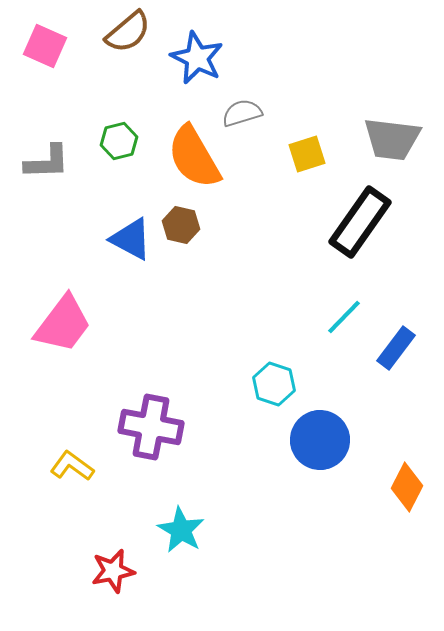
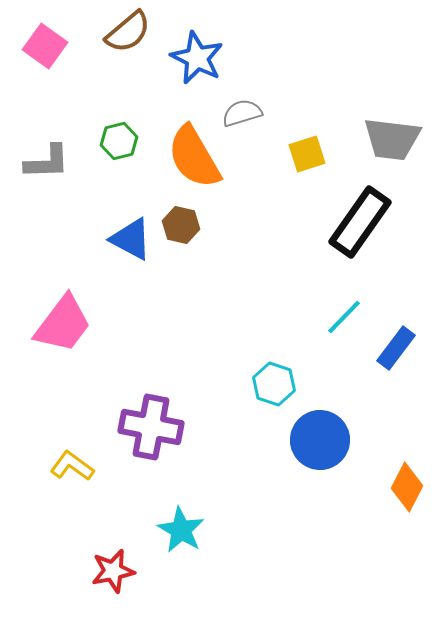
pink square: rotated 12 degrees clockwise
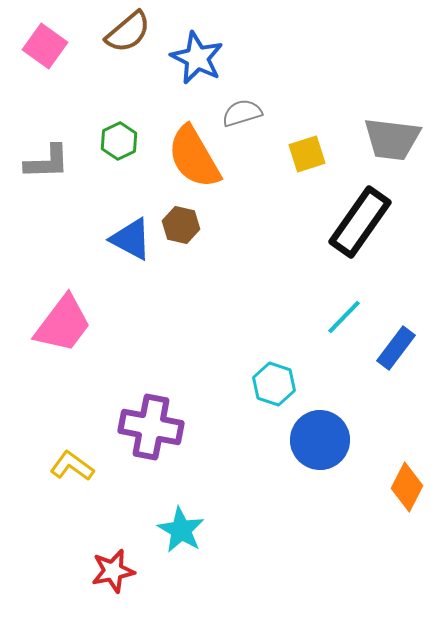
green hexagon: rotated 12 degrees counterclockwise
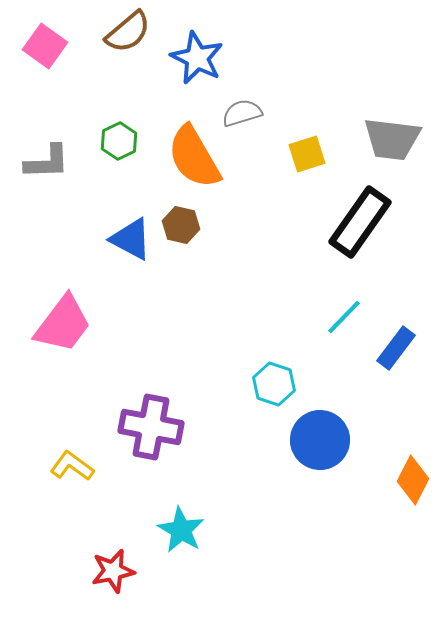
orange diamond: moved 6 px right, 7 px up
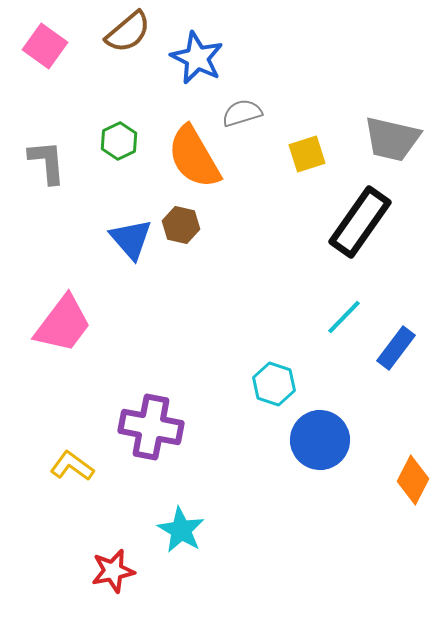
gray trapezoid: rotated 6 degrees clockwise
gray L-shape: rotated 93 degrees counterclockwise
blue triangle: rotated 21 degrees clockwise
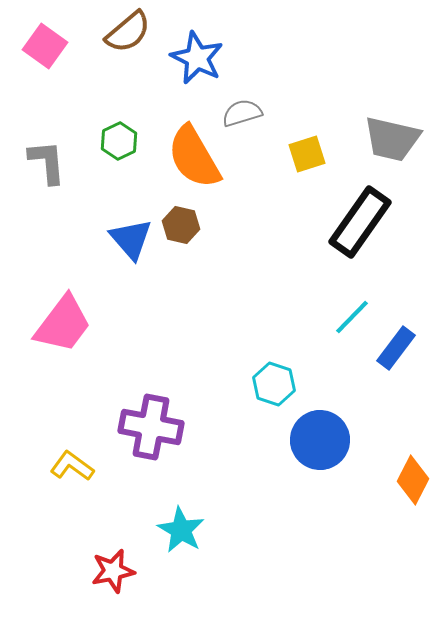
cyan line: moved 8 px right
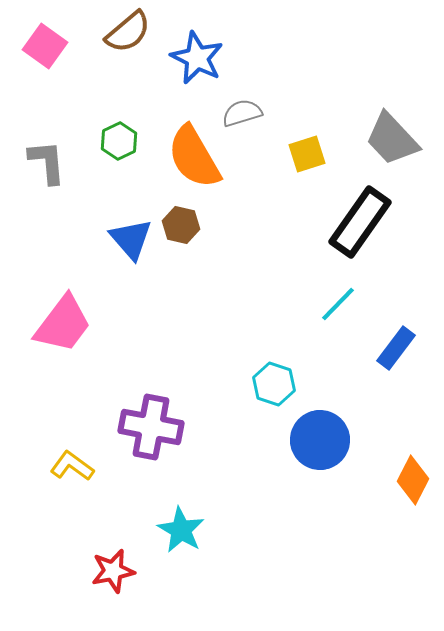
gray trapezoid: rotated 34 degrees clockwise
cyan line: moved 14 px left, 13 px up
